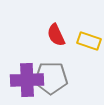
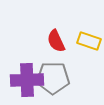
red semicircle: moved 6 px down
gray pentagon: moved 2 px right
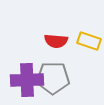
red semicircle: rotated 60 degrees counterclockwise
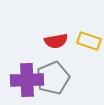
red semicircle: rotated 15 degrees counterclockwise
gray pentagon: rotated 24 degrees counterclockwise
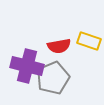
red semicircle: moved 3 px right, 5 px down
purple cross: moved 14 px up; rotated 16 degrees clockwise
